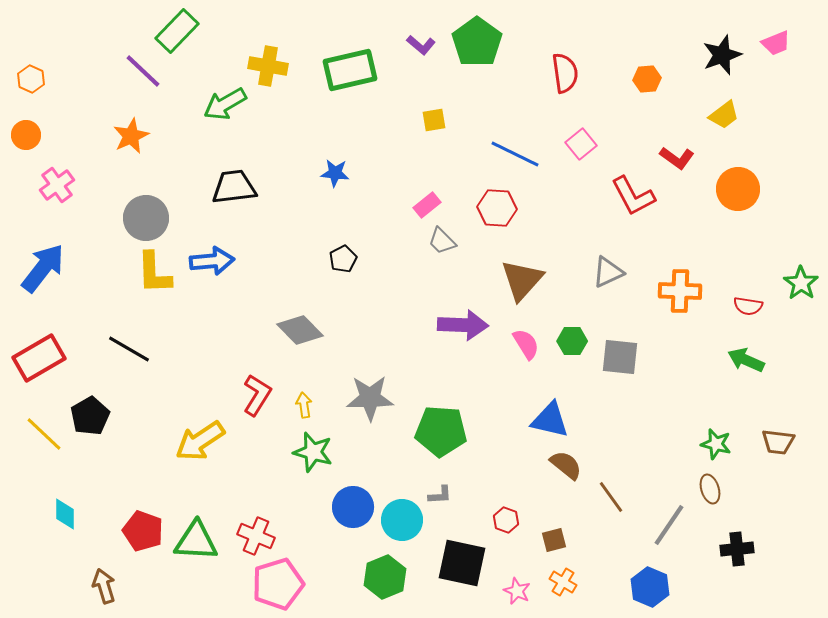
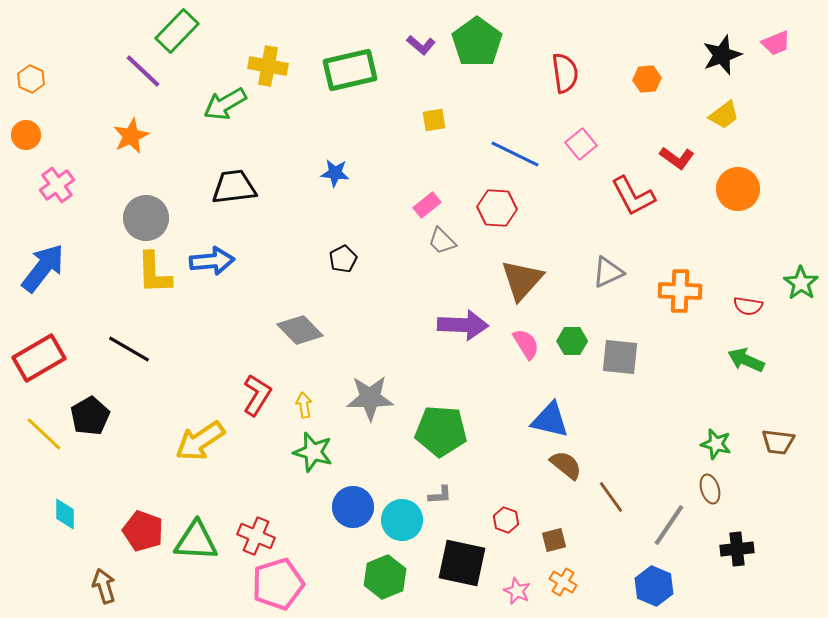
blue hexagon at (650, 587): moved 4 px right, 1 px up
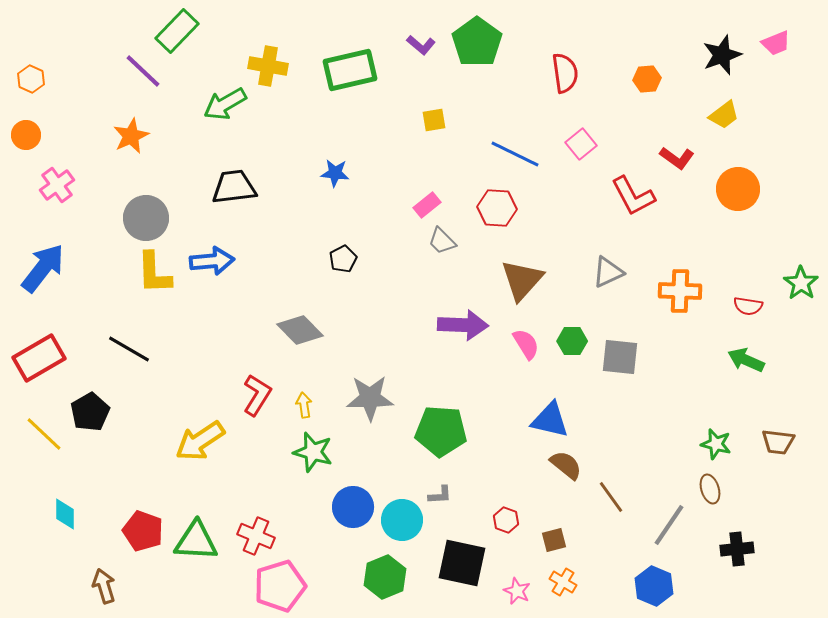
black pentagon at (90, 416): moved 4 px up
pink pentagon at (278, 584): moved 2 px right, 2 px down
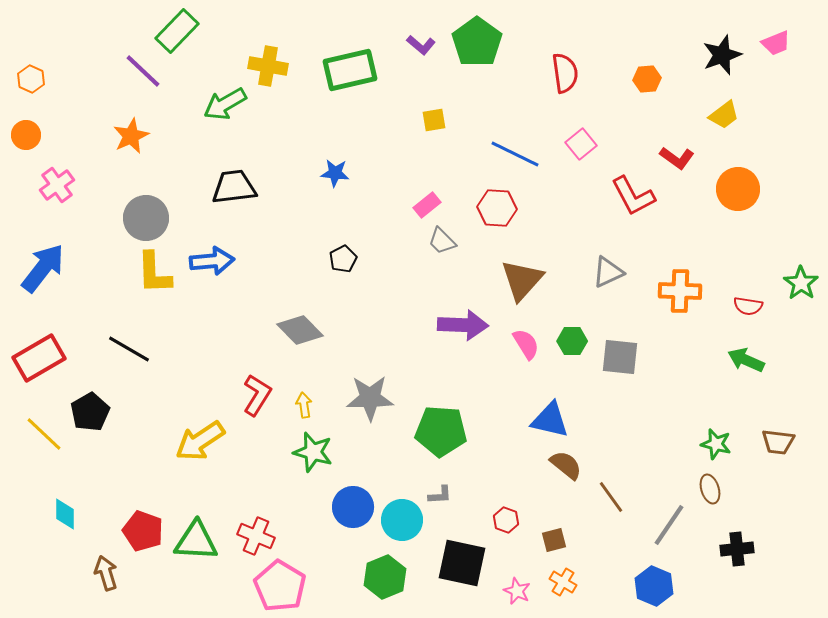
brown arrow at (104, 586): moved 2 px right, 13 px up
pink pentagon at (280, 586): rotated 24 degrees counterclockwise
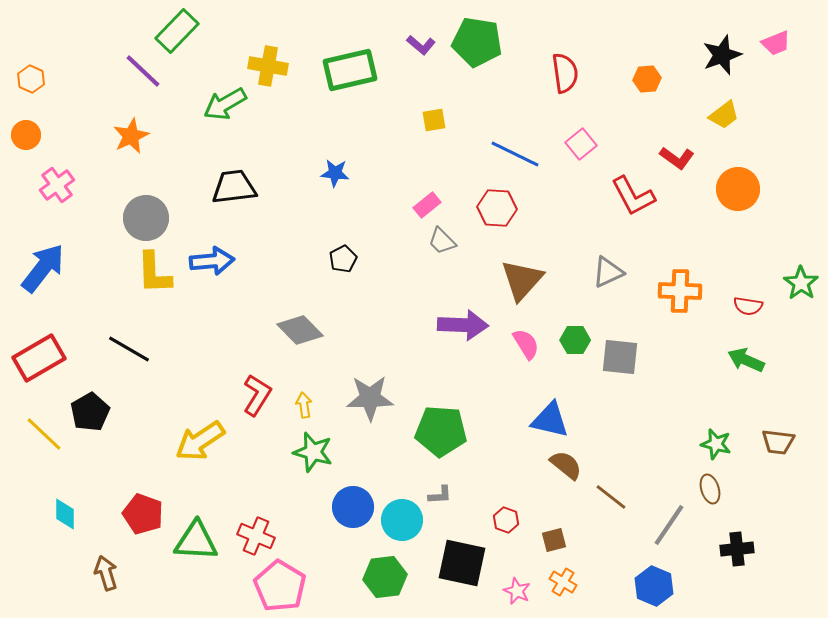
green pentagon at (477, 42): rotated 27 degrees counterclockwise
green hexagon at (572, 341): moved 3 px right, 1 px up
brown line at (611, 497): rotated 16 degrees counterclockwise
red pentagon at (143, 531): moved 17 px up
green hexagon at (385, 577): rotated 15 degrees clockwise
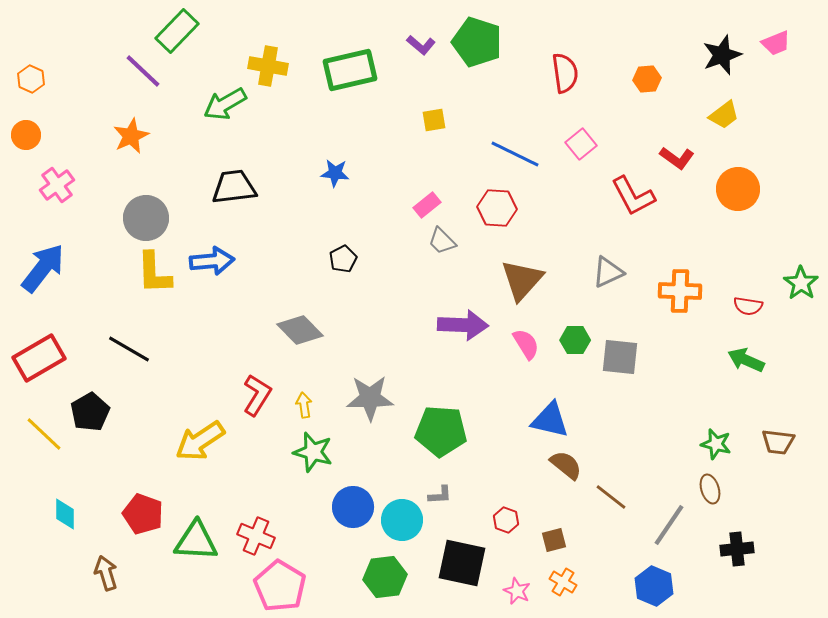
green pentagon at (477, 42): rotated 9 degrees clockwise
